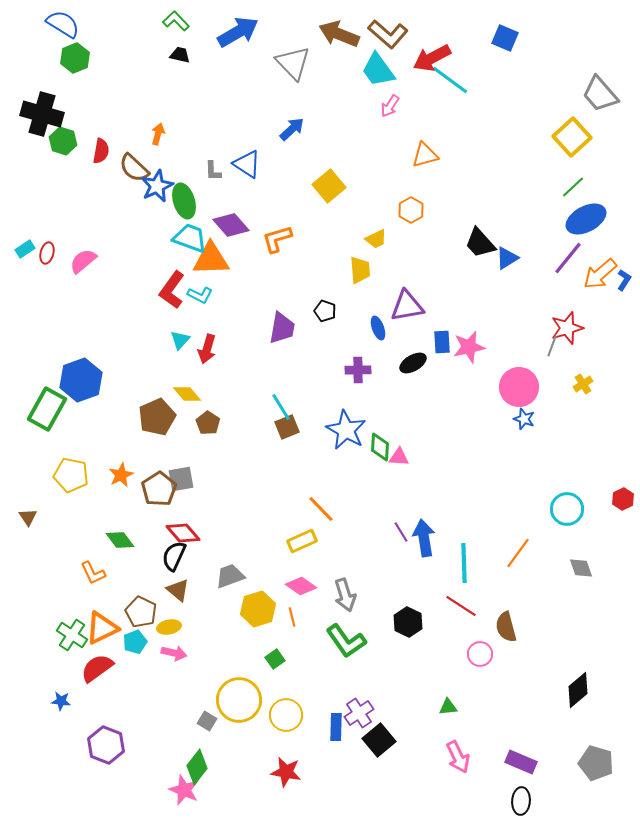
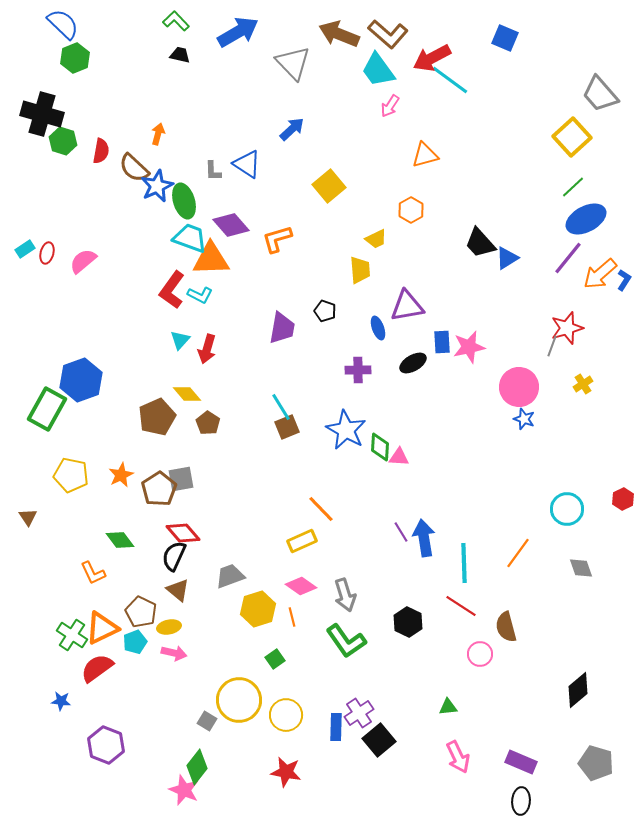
blue semicircle at (63, 24): rotated 12 degrees clockwise
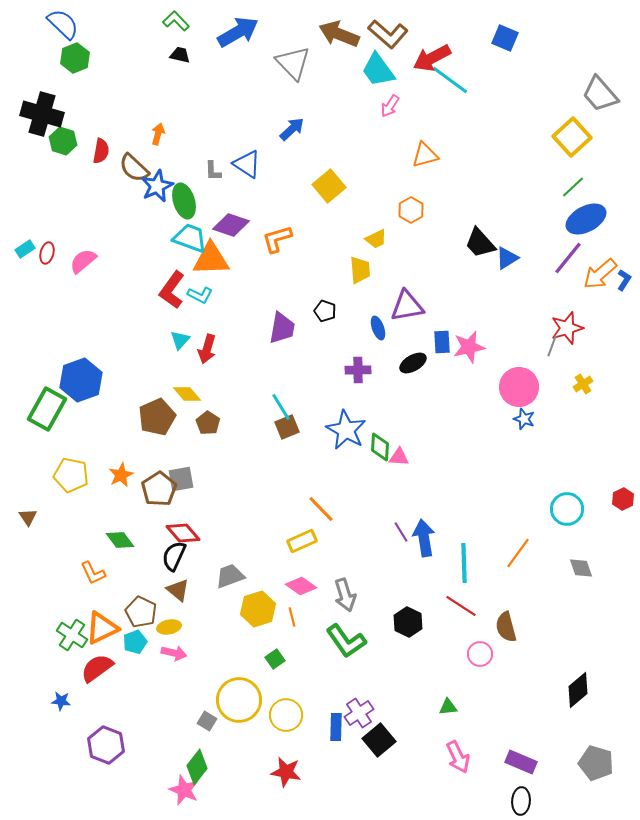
purple diamond at (231, 225): rotated 30 degrees counterclockwise
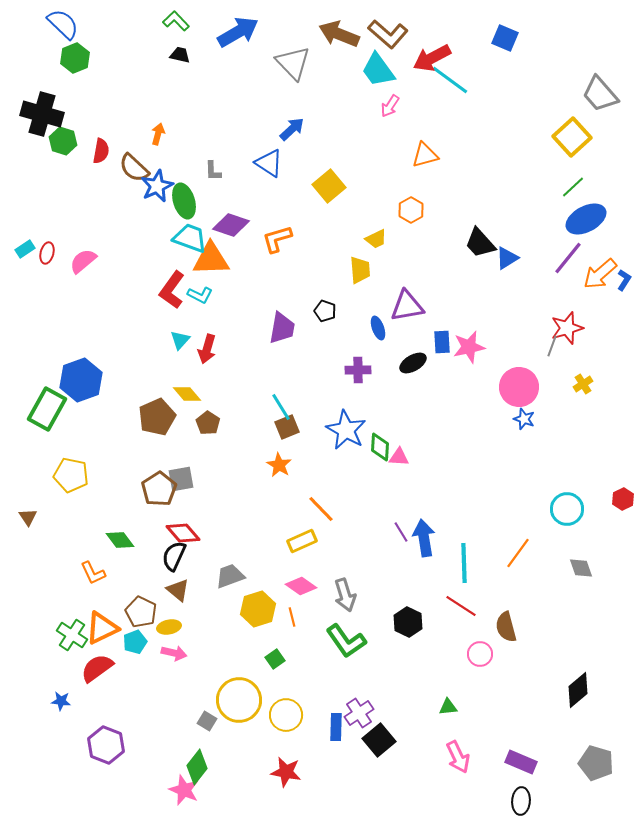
blue triangle at (247, 164): moved 22 px right, 1 px up
orange star at (121, 475): moved 158 px right, 10 px up; rotated 15 degrees counterclockwise
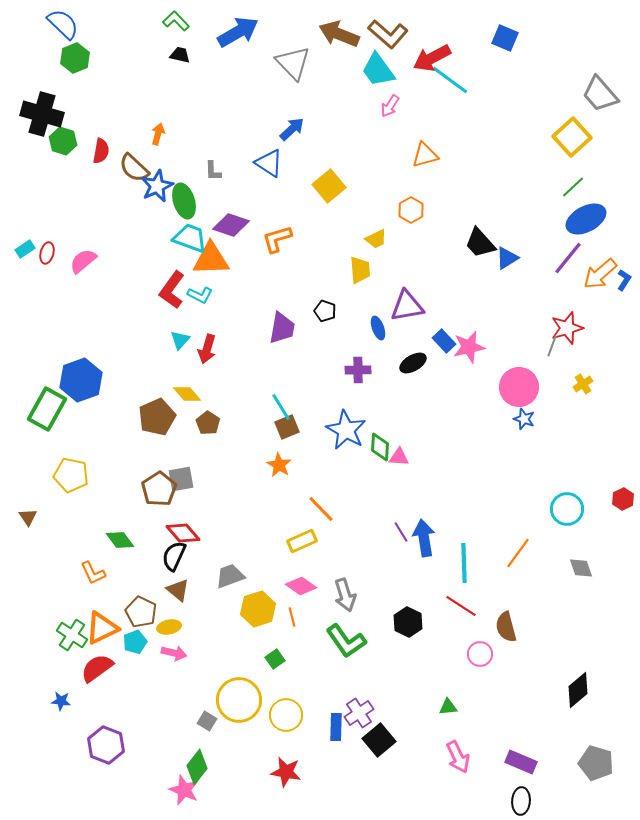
blue rectangle at (442, 342): moved 2 px right, 1 px up; rotated 40 degrees counterclockwise
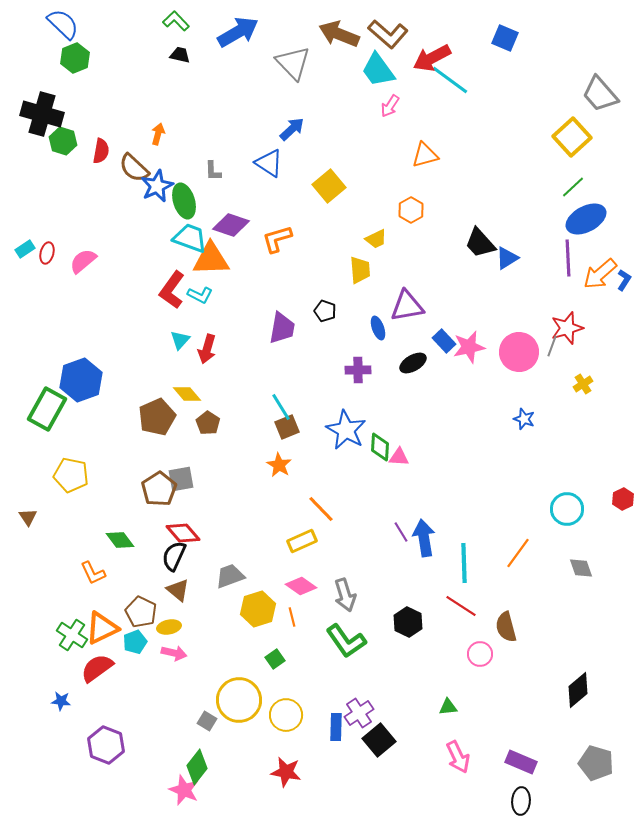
purple line at (568, 258): rotated 42 degrees counterclockwise
pink circle at (519, 387): moved 35 px up
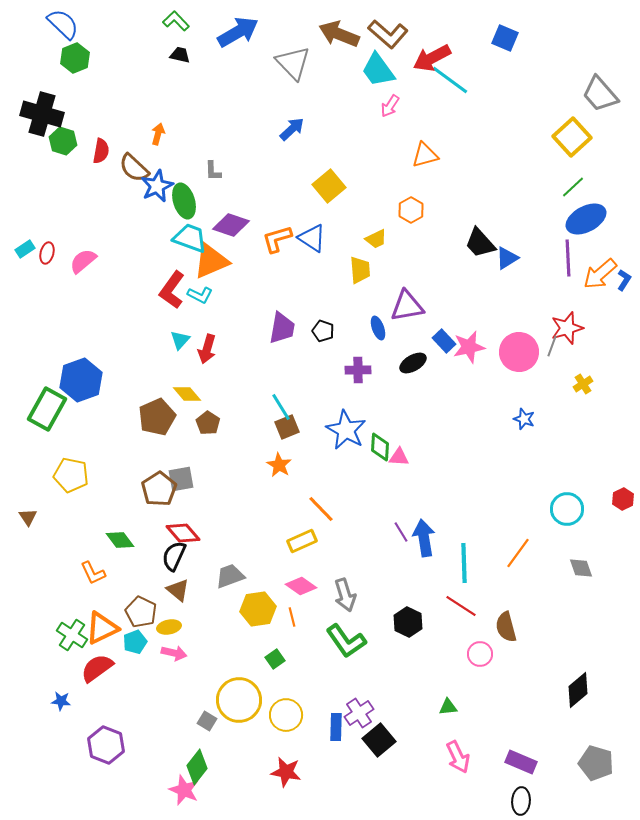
blue triangle at (269, 163): moved 43 px right, 75 px down
orange triangle at (211, 259): moved 2 px down; rotated 21 degrees counterclockwise
black pentagon at (325, 311): moved 2 px left, 20 px down
yellow hexagon at (258, 609): rotated 8 degrees clockwise
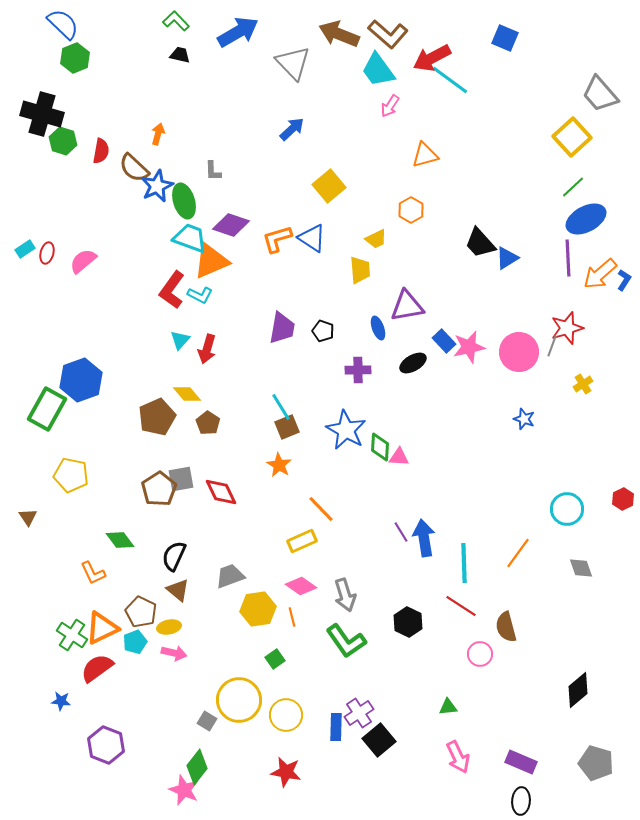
red diamond at (183, 533): moved 38 px right, 41 px up; rotated 16 degrees clockwise
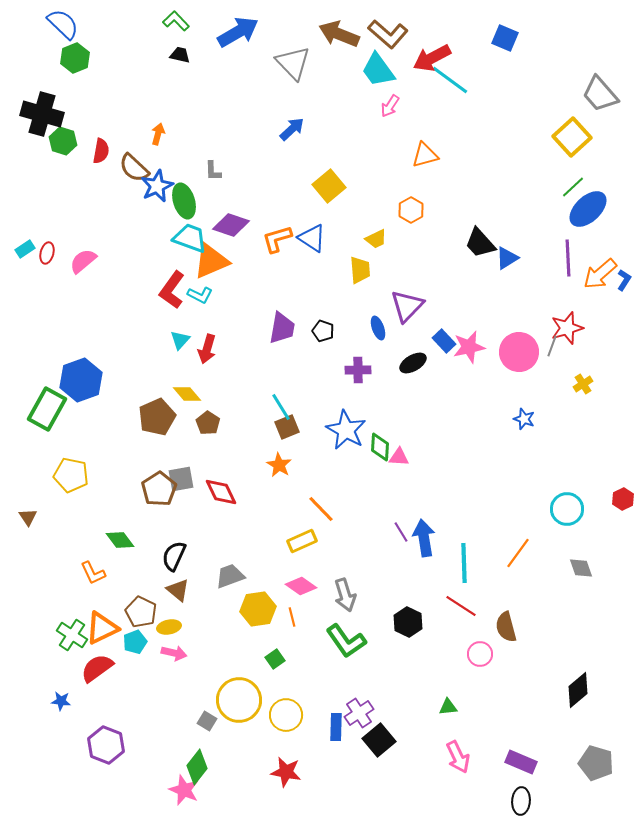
blue ellipse at (586, 219): moved 2 px right, 10 px up; rotated 15 degrees counterclockwise
purple triangle at (407, 306): rotated 36 degrees counterclockwise
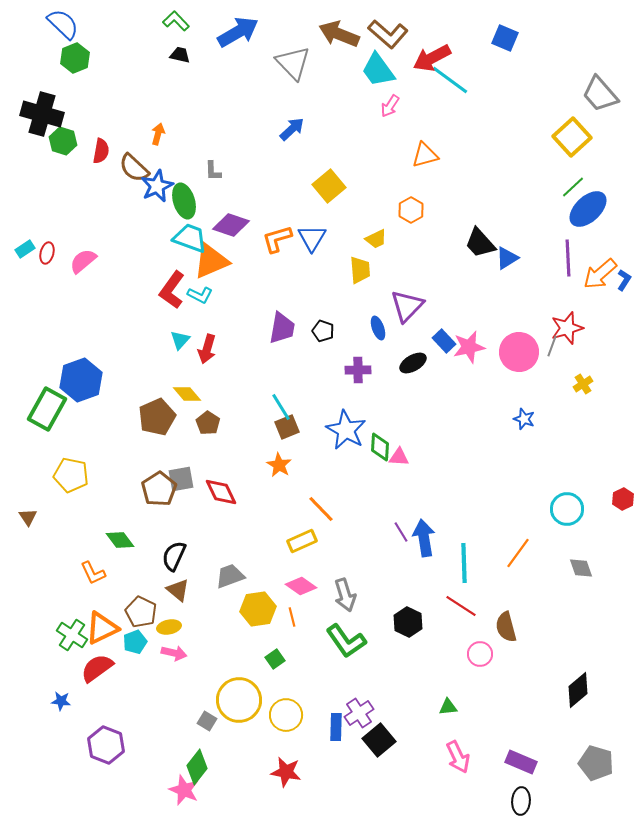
blue triangle at (312, 238): rotated 28 degrees clockwise
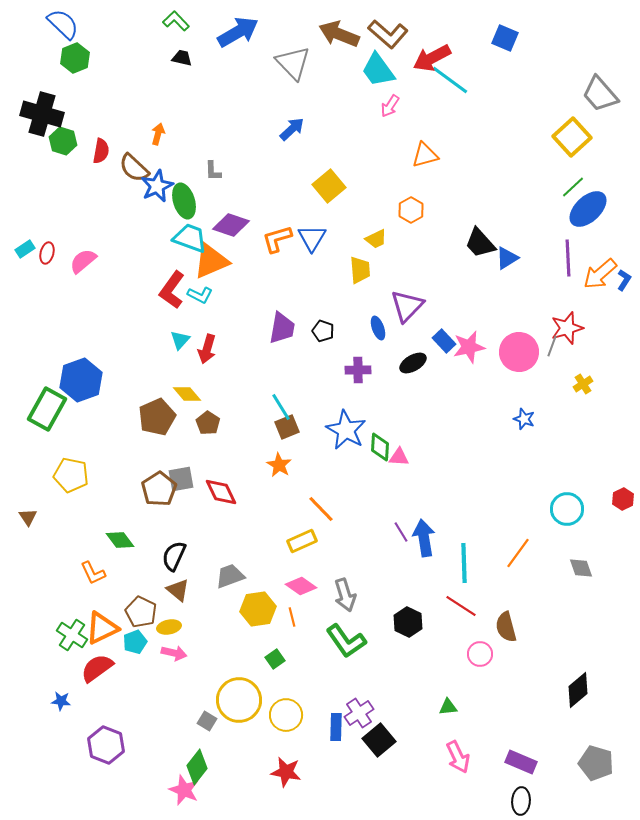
black trapezoid at (180, 55): moved 2 px right, 3 px down
